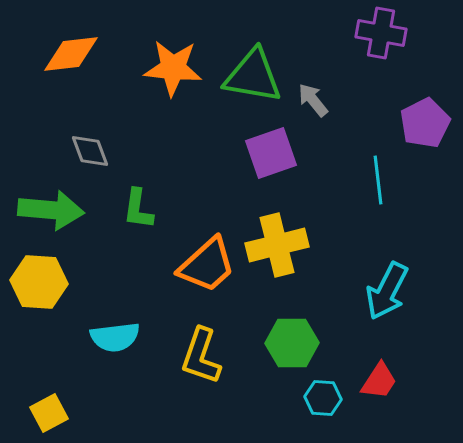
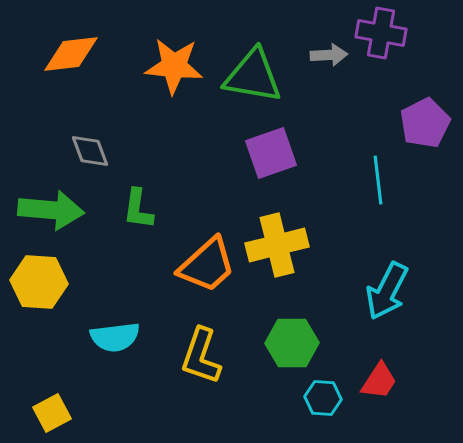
orange star: moved 1 px right, 2 px up
gray arrow: moved 16 px right, 45 px up; rotated 126 degrees clockwise
yellow square: moved 3 px right
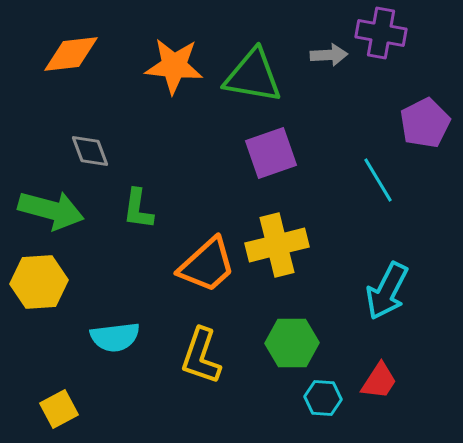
cyan line: rotated 24 degrees counterclockwise
green arrow: rotated 10 degrees clockwise
yellow hexagon: rotated 8 degrees counterclockwise
yellow square: moved 7 px right, 4 px up
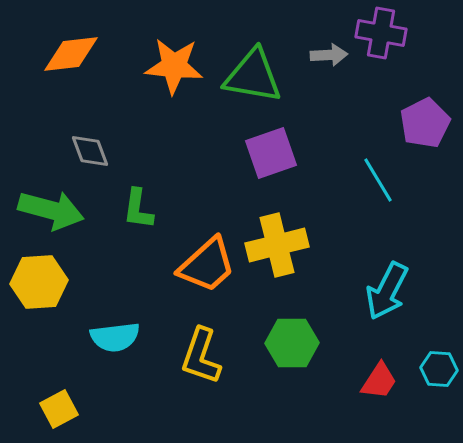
cyan hexagon: moved 116 px right, 29 px up
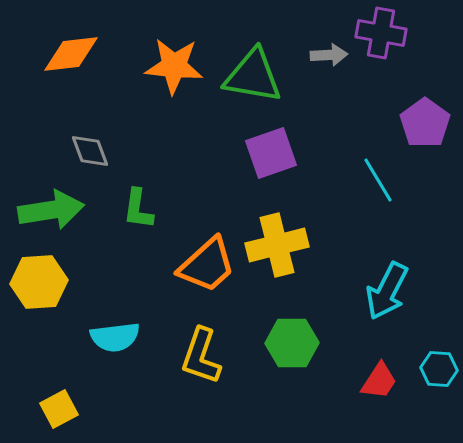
purple pentagon: rotated 9 degrees counterclockwise
green arrow: rotated 24 degrees counterclockwise
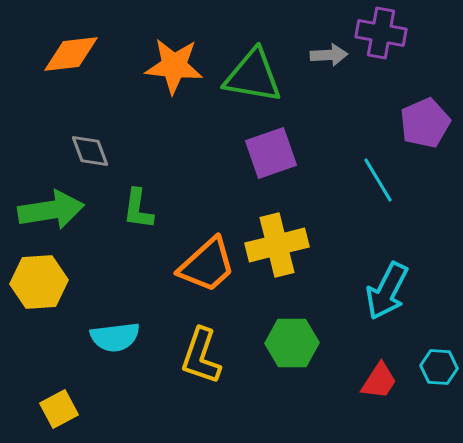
purple pentagon: rotated 12 degrees clockwise
cyan hexagon: moved 2 px up
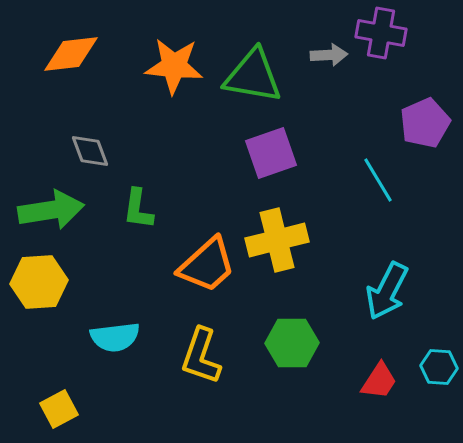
yellow cross: moved 5 px up
